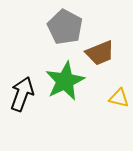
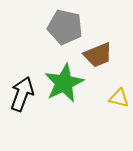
gray pentagon: rotated 16 degrees counterclockwise
brown trapezoid: moved 2 px left, 2 px down
green star: moved 1 px left, 2 px down
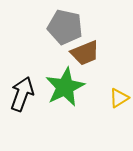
brown trapezoid: moved 13 px left, 2 px up
green star: moved 1 px right, 4 px down
yellow triangle: rotated 45 degrees counterclockwise
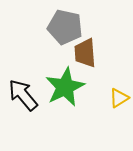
brown trapezoid: rotated 108 degrees clockwise
black arrow: moved 1 px right, 1 px down; rotated 60 degrees counterclockwise
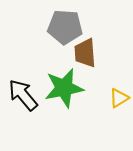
gray pentagon: rotated 8 degrees counterclockwise
green star: moved 1 px left, 1 px down; rotated 15 degrees clockwise
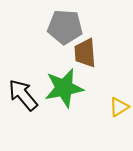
yellow triangle: moved 9 px down
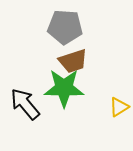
brown trapezoid: moved 12 px left, 8 px down; rotated 104 degrees counterclockwise
green star: rotated 12 degrees clockwise
black arrow: moved 2 px right, 9 px down
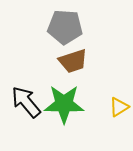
green star: moved 16 px down
black arrow: moved 1 px right, 2 px up
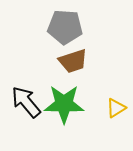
yellow triangle: moved 3 px left, 1 px down
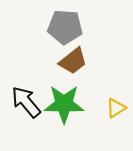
brown trapezoid: rotated 20 degrees counterclockwise
